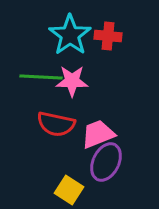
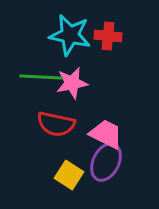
cyan star: rotated 24 degrees counterclockwise
pink star: moved 2 px down; rotated 12 degrees counterclockwise
pink trapezoid: moved 8 px right; rotated 48 degrees clockwise
yellow square: moved 15 px up
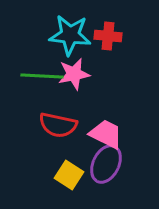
cyan star: rotated 6 degrees counterclockwise
green line: moved 1 px right, 1 px up
pink star: moved 2 px right, 9 px up
red semicircle: moved 2 px right, 1 px down
purple ellipse: moved 2 px down
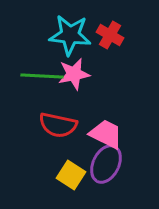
red cross: moved 2 px right, 1 px up; rotated 24 degrees clockwise
yellow square: moved 2 px right
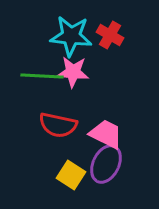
cyan star: moved 1 px right, 1 px down
pink star: moved 1 px left, 2 px up; rotated 16 degrees clockwise
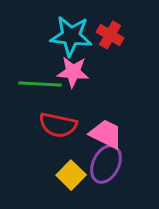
green line: moved 2 px left, 8 px down
yellow square: rotated 12 degrees clockwise
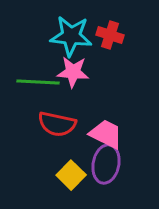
red cross: rotated 12 degrees counterclockwise
green line: moved 2 px left, 2 px up
red semicircle: moved 1 px left, 1 px up
purple ellipse: rotated 15 degrees counterclockwise
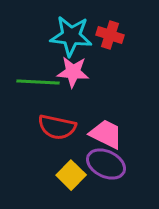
red semicircle: moved 3 px down
purple ellipse: rotated 75 degrees counterclockwise
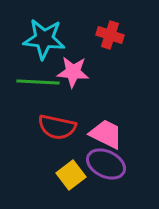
cyan star: moved 27 px left, 3 px down
yellow square: rotated 8 degrees clockwise
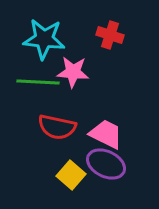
yellow square: rotated 12 degrees counterclockwise
